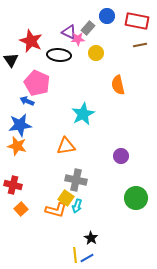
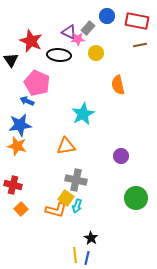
blue line: rotated 48 degrees counterclockwise
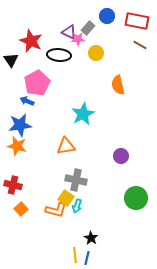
brown line: rotated 40 degrees clockwise
pink pentagon: rotated 20 degrees clockwise
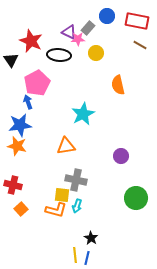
blue arrow: moved 1 px right, 1 px down; rotated 48 degrees clockwise
yellow square: moved 4 px left, 3 px up; rotated 28 degrees counterclockwise
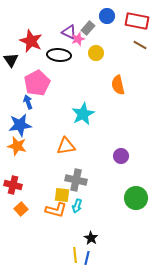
pink star: rotated 16 degrees counterclockwise
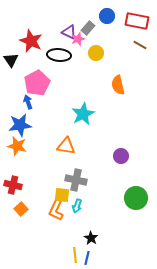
orange triangle: rotated 18 degrees clockwise
orange L-shape: rotated 100 degrees clockwise
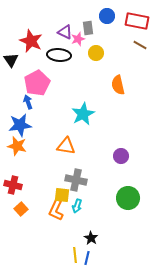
gray rectangle: rotated 48 degrees counterclockwise
purple triangle: moved 4 px left
green circle: moved 8 px left
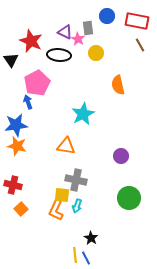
pink star: rotated 24 degrees counterclockwise
brown line: rotated 32 degrees clockwise
blue star: moved 4 px left
green circle: moved 1 px right
blue line: moved 1 px left; rotated 40 degrees counterclockwise
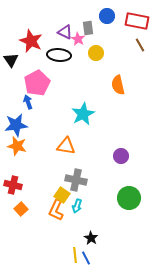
yellow square: rotated 28 degrees clockwise
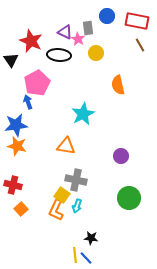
black star: rotated 24 degrees counterclockwise
blue line: rotated 16 degrees counterclockwise
